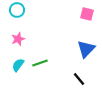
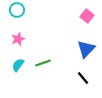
pink square: moved 2 px down; rotated 24 degrees clockwise
green line: moved 3 px right
black line: moved 4 px right, 1 px up
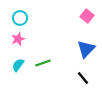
cyan circle: moved 3 px right, 8 px down
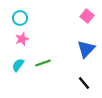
pink star: moved 4 px right
black line: moved 1 px right, 5 px down
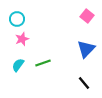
cyan circle: moved 3 px left, 1 px down
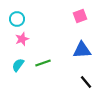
pink square: moved 7 px left; rotated 32 degrees clockwise
blue triangle: moved 4 px left, 1 px down; rotated 42 degrees clockwise
black line: moved 2 px right, 1 px up
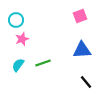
cyan circle: moved 1 px left, 1 px down
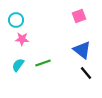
pink square: moved 1 px left
pink star: rotated 24 degrees clockwise
blue triangle: rotated 42 degrees clockwise
black line: moved 9 px up
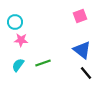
pink square: moved 1 px right
cyan circle: moved 1 px left, 2 px down
pink star: moved 1 px left, 1 px down
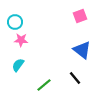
green line: moved 1 px right, 22 px down; rotated 21 degrees counterclockwise
black line: moved 11 px left, 5 px down
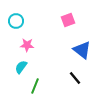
pink square: moved 12 px left, 4 px down
cyan circle: moved 1 px right, 1 px up
pink star: moved 6 px right, 5 px down
cyan semicircle: moved 3 px right, 2 px down
green line: moved 9 px left, 1 px down; rotated 28 degrees counterclockwise
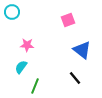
cyan circle: moved 4 px left, 9 px up
